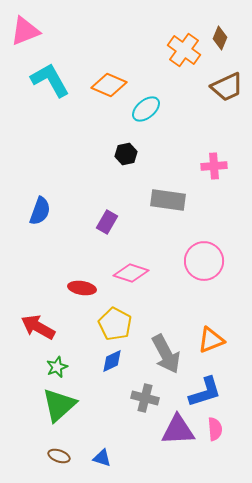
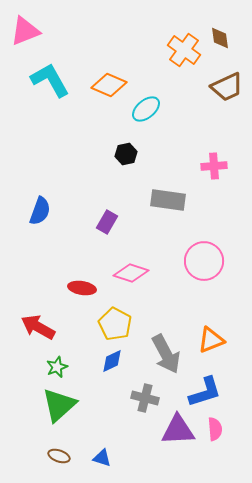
brown diamond: rotated 30 degrees counterclockwise
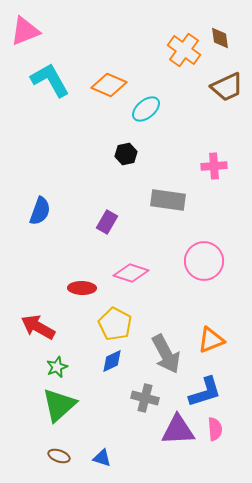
red ellipse: rotated 8 degrees counterclockwise
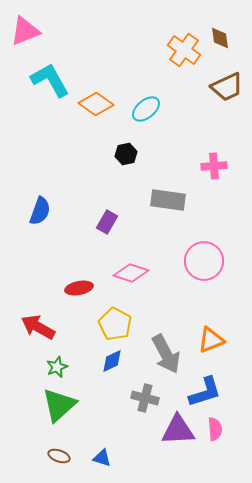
orange diamond: moved 13 px left, 19 px down; rotated 12 degrees clockwise
red ellipse: moved 3 px left; rotated 12 degrees counterclockwise
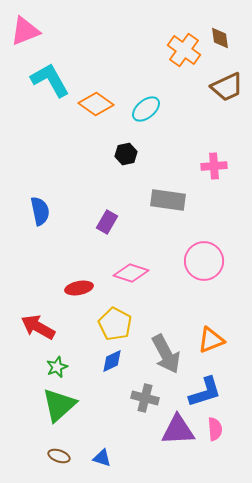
blue semicircle: rotated 32 degrees counterclockwise
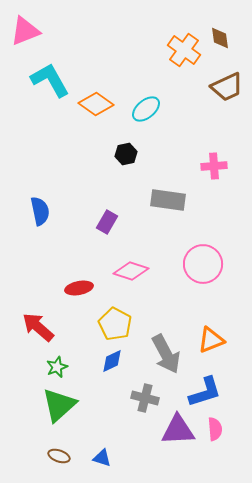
pink circle: moved 1 px left, 3 px down
pink diamond: moved 2 px up
red arrow: rotated 12 degrees clockwise
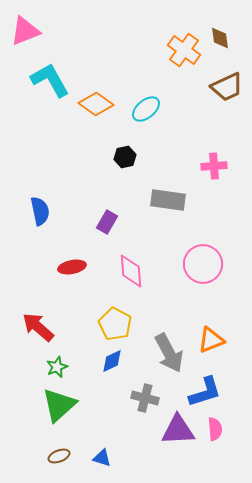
black hexagon: moved 1 px left, 3 px down
pink diamond: rotated 68 degrees clockwise
red ellipse: moved 7 px left, 21 px up
gray arrow: moved 3 px right, 1 px up
brown ellipse: rotated 40 degrees counterclockwise
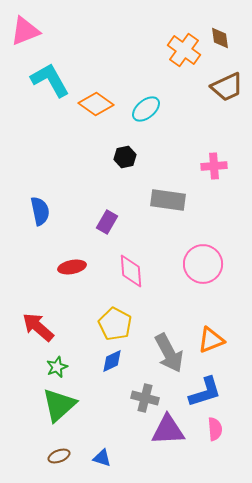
purple triangle: moved 10 px left
